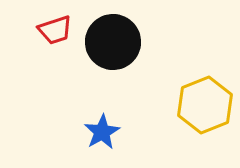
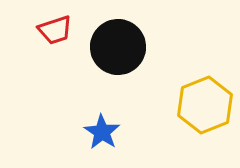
black circle: moved 5 px right, 5 px down
blue star: rotated 9 degrees counterclockwise
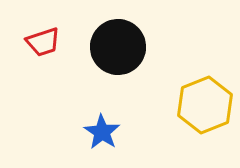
red trapezoid: moved 12 px left, 12 px down
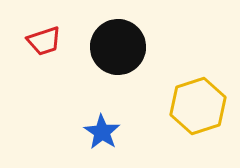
red trapezoid: moved 1 px right, 1 px up
yellow hexagon: moved 7 px left, 1 px down; rotated 4 degrees clockwise
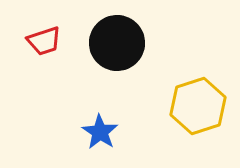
black circle: moved 1 px left, 4 px up
blue star: moved 2 px left
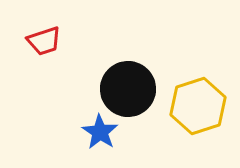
black circle: moved 11 px right, 46 px down
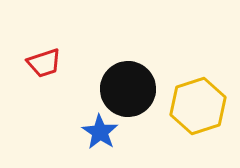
red trapezoid: moved 22 px down
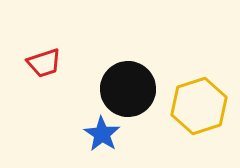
yellow hexagon: moved 1 px right
blue star: moved 2 px right, 2 px down
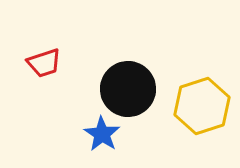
yellow hexagon: moved 3 px right
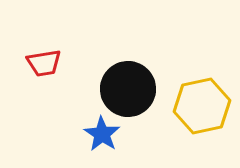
red trapezoid: rotated 9 degrees clockwise
yellow hexagon: rotated 6 degrees clockwise
